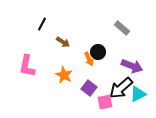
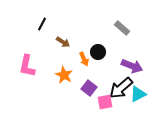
orange arrow: moved 5 px left
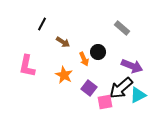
cyan triangle: moved 1 px down
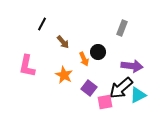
gray rectangle: rotated 70 degrees clockwise
brown arrow: rotated 16 degrees clockwise
purple arrow: rotated 15 degrees counterclockwise
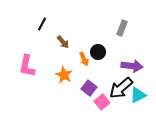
pink square: moved 3 px left; rotated 28 degrees counterclockwise
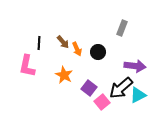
black line: moved 3 px left, 19 px down; rotated 24 degrees counterclockwise
orange arrow: moved 7 px left, 10 px up
purple arrow: moved 3 px right
